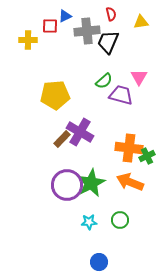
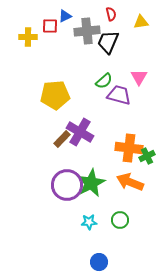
yellow cross: moved 3 px up
purple trapezoid: moved 2 px left
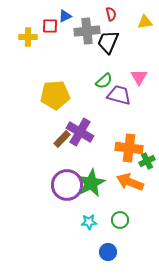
yellow triangle: moved 4 px right
green cross: moved 5 px down
blue circle: moved 9 px right, 10 px up
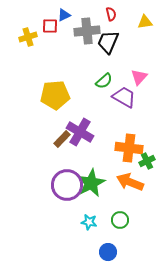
blue triangle: moved 1 px left, 1 px up
yellow cross: rotated 18 degrees counterclockwise
pink triangle: rotated 12 degrees clockwise
purple trapezoid: moved 5 px right, 2 px down; rotated 15 degrees clockwise
cyan star: rotated 14 degrees clockwise
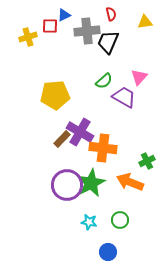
orange cross: moved 26 px left
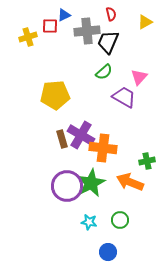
yellow triangle: rotated 21 degrees counterclockwise
green semicircle: moved 9 px up
purple cross: moved 1 px right, 3 px down
brown rectangle: rotated 60 degrees counterclockwise
green cross: rotated 14 degrees clockwise
purple circle: moved 1 px down
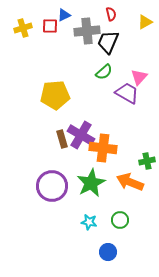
yellow cross: moved 5 px left, 9 px up
purple trapezoid: moved 3 px right, 4 px up
purple circle: moved 15 px left
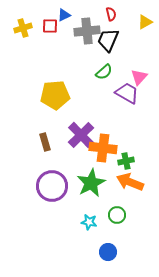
black trapezoid: moved 2 px up
purple cross: rotated 16 degrees clockwise
brown rectangle: moved 17 px left, 3 px down
green cross: moved 21 px left
green circle: moved 3 px left, 5 px up
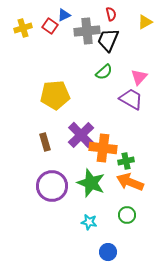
red square: rotated 35 degrees clockwise
purple trapezoid: moved 4 px right, 6 px down
green star: rotated 24 degrees counterclockwise
green circle: moved 10 px right
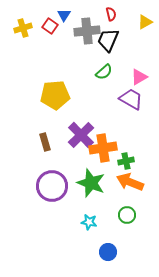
blue triangle: rotated 32 degrees counterclockwise
pink triangle: rotated 18 degrees clockwise
orange cross: rotated 16 degrees counterclockwise
